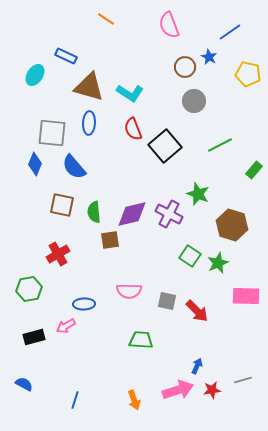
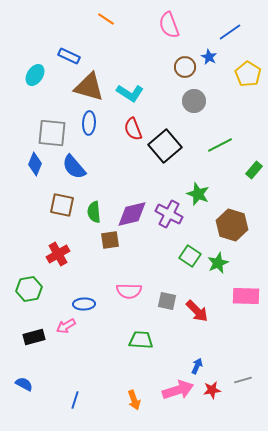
blue rectangle at (66, 56): moved 3 px right
yellow pentagon at (248, 74): rotated 20 degrees clockwise
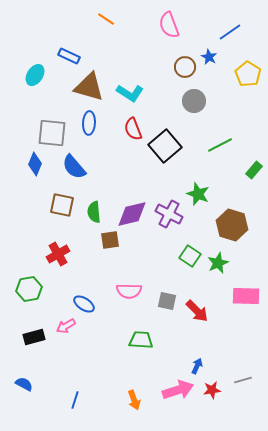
blue ellipse at (84, 304): rotated 35 degrees clockwise
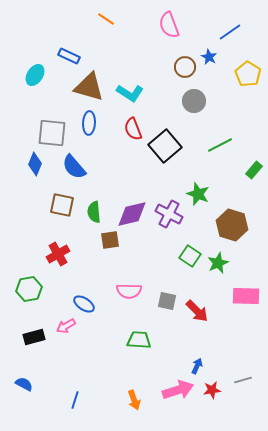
green trapezoid at (141, 340): moved 2 px left
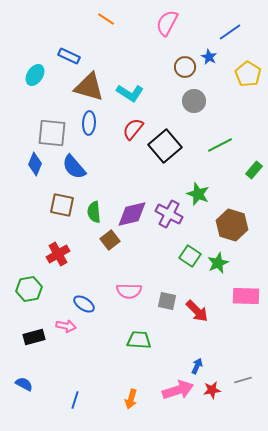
pink semicircle at (169, 25): moved 2 px left, 2 px up; rotated 48 degrees clockwise
red semicircle at (133, 129): rotated 60 degrees clockwise
brown square at (110, 240): rotated 30 degrees counterclockwise
pink arrow at (66, 326): rotated 138 degrees counterclockwise
orange arrow at (134, 400): moved 3 px left, 1 px up; rotated 36 degrees clockwise
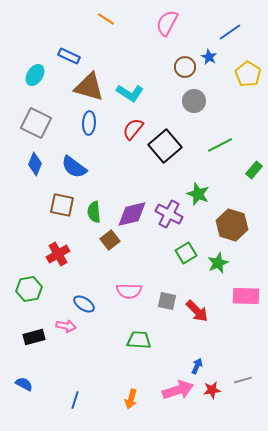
gray square at (52, 133): moved 16 px left, 10 px up; rotated 20 degrees clockwise
blue semicircle at (74, 167): rotated 12 degrees counterclockwise
green square at (190, 256): moved 4 px left, 3 px up; rotated 25 degrees clockwise
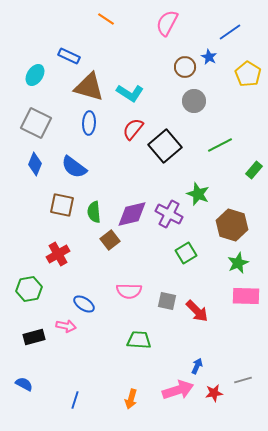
green star at (218, 263): moved 20 px right
red star at (212, 390): moved 2 px right, 3 px down
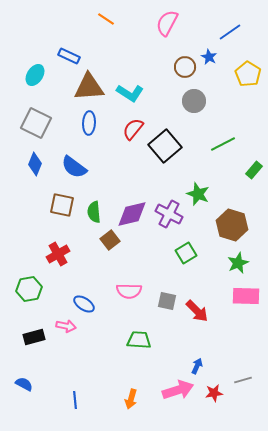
brown triangle at (89, 87): rotated 20 degrees counterclockwise
green line at (220, 145): moved 3 px right, 1 px up
blue line at (75, 400): rotated 24 degrees counterclockwise
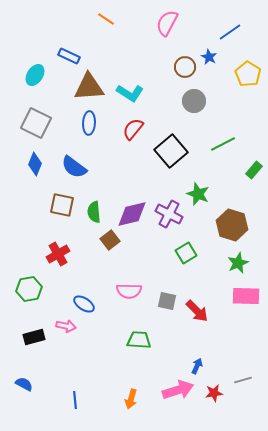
black square at (165, 146): moved 6 px right, 5 px down
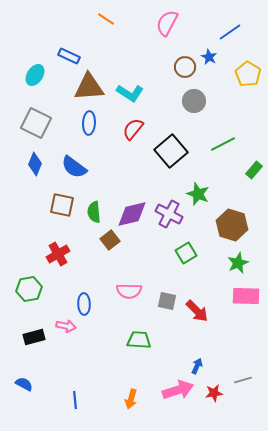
blue ellipse at (84, 304): rotated 55 degrees clockwise
